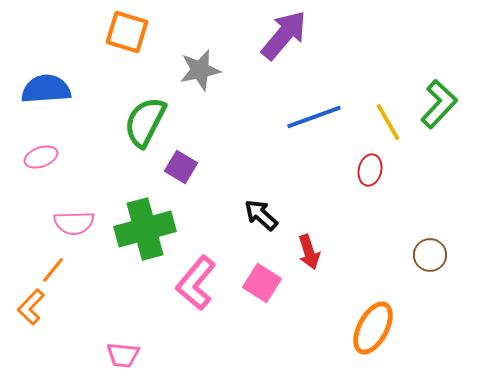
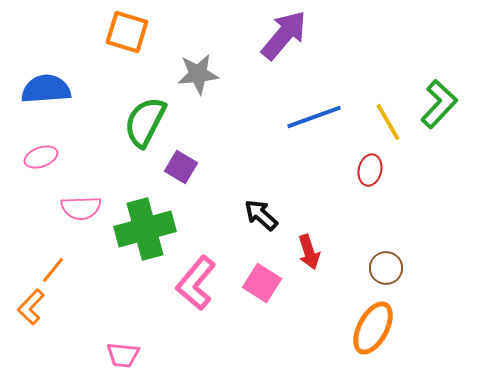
gray star: moved 2 px left, 4 px down; rotated 6 degrees clockwise
pink semicircle: moved 7 px right, 15 px up
brown circle: moved 44 px left, 13 px down
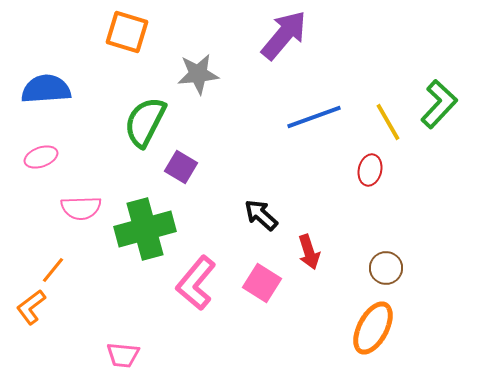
orange L-shape: rotated 9 degrees clockwise
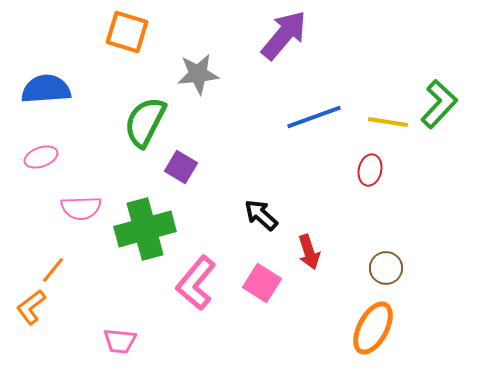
yellow line: rotated 51 degrees counterclockwise
pink trapezoid: moved 3 px left, 14 px up
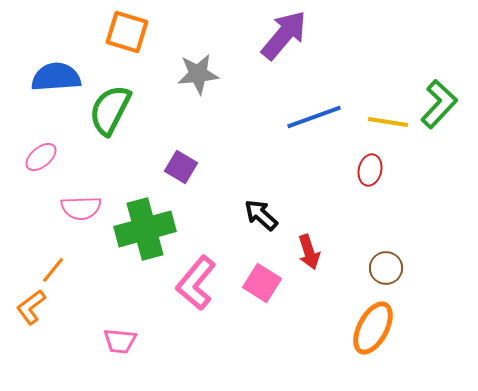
blue semicircle: moved 10 px right, 12 px up
green semicircle: moved 35 px left, 12 px up
pink ellipse: rotated 20 degrees counterclockwise
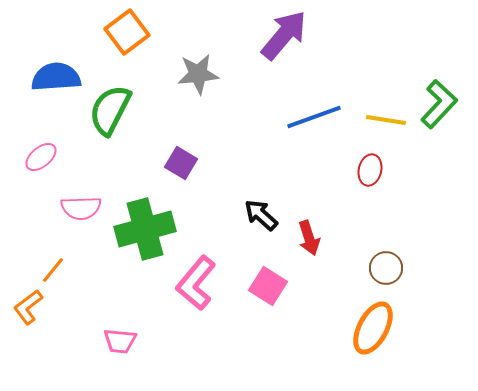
orange square: rotated 36 degrees clockwise
yellow line: moved 2 px left, 2 px up
purple square: moved 4 px up
red arrow: moved 14 px up
pink square: moved 6 px right, 3 px down
orange L-shape: moved 3 px left
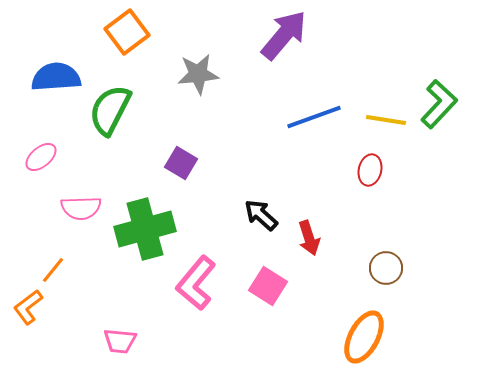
orange ellipse: moved 9 px left, 9 px down
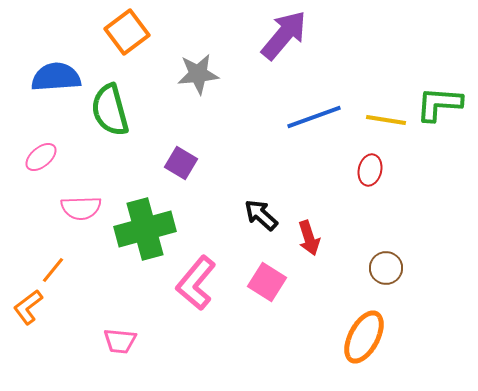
green L-shape: rotated 129 degrees counterclockwise
green semicircle: rotated 42 degrees counterclockwise
pink square: moved 1 px left, 4 px up
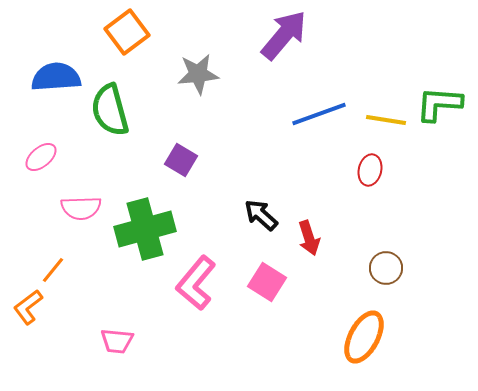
blue line: moved 5 px right, 3 px up
purple square: moved 3 px up
pink trapezoid: moved 3 px left
